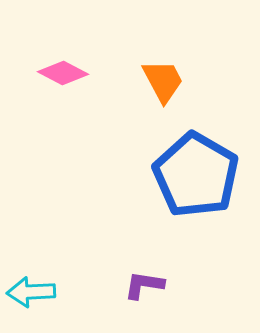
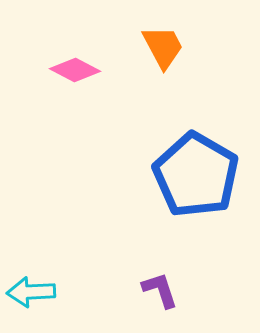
pink diamond: moved 12 px right, 3 px up
orange trapezoid: moved 34 px up
purple L-shape: moved 16 px right, 5 px down; rotated 63 degrees clockwise
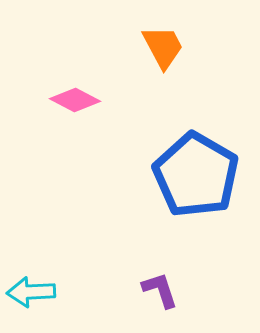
pink diamond: moved 30 px down
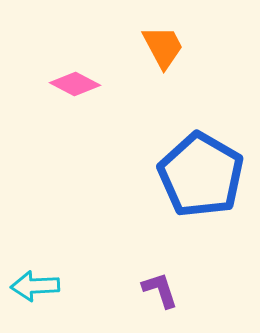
pink diamond: moved 16 px up
blue pentagon: moved 5 px right
cyan arrow: moved 4 px right, 6 px up
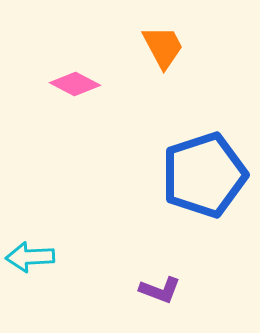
blue pentagon: moved 3 px right; rotated 24 degrees clockwise
cyan arrow: moved 5 px left, 29 px up
purple L-shape: rotated 129 degrees clockwise
